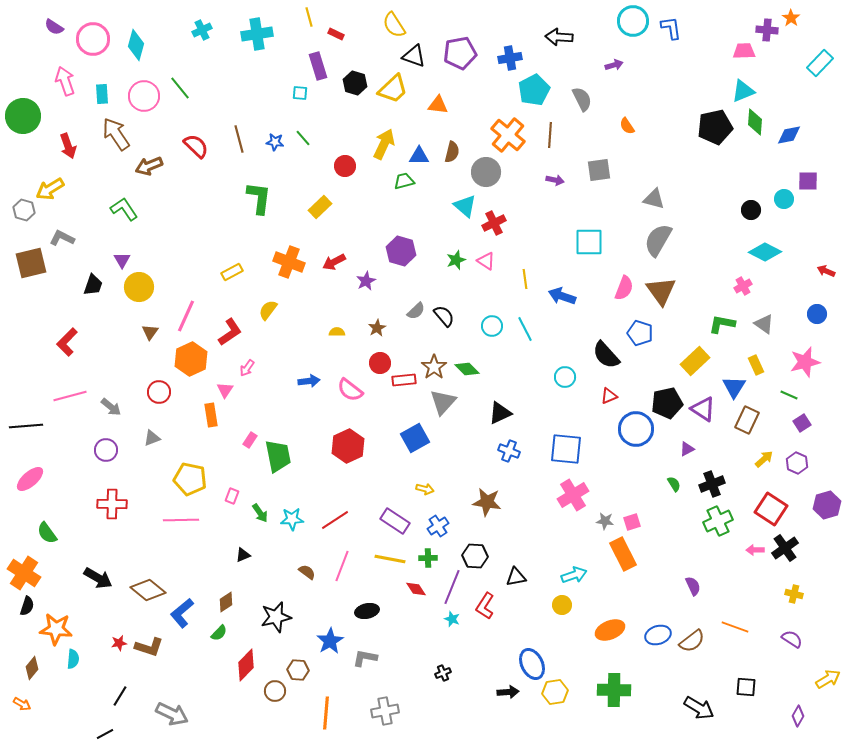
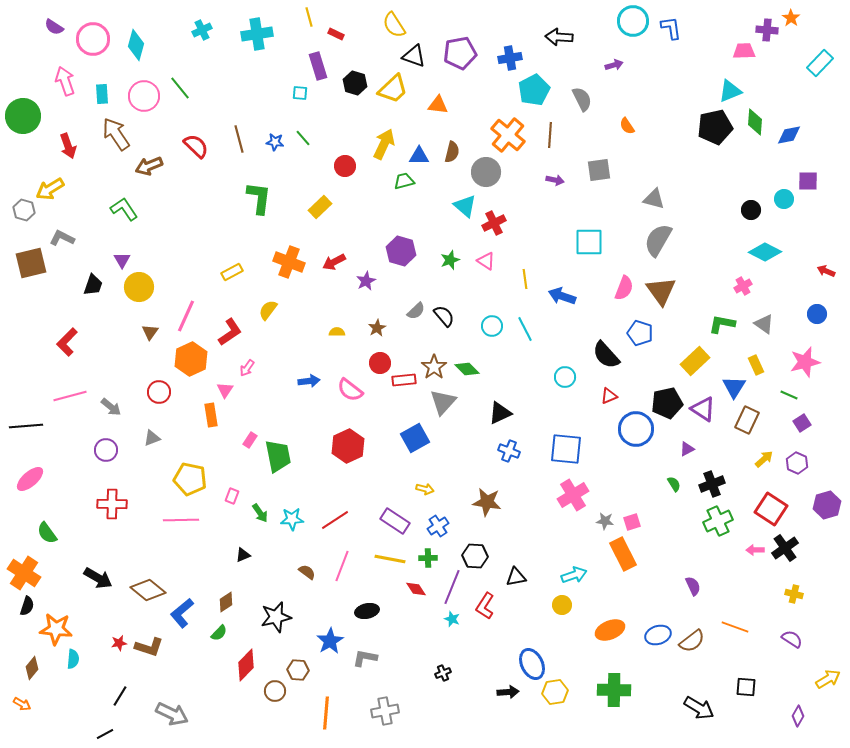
cyan triangle at (743, 91): moved 13 px left
green star at (456, 260): moved 6 px left
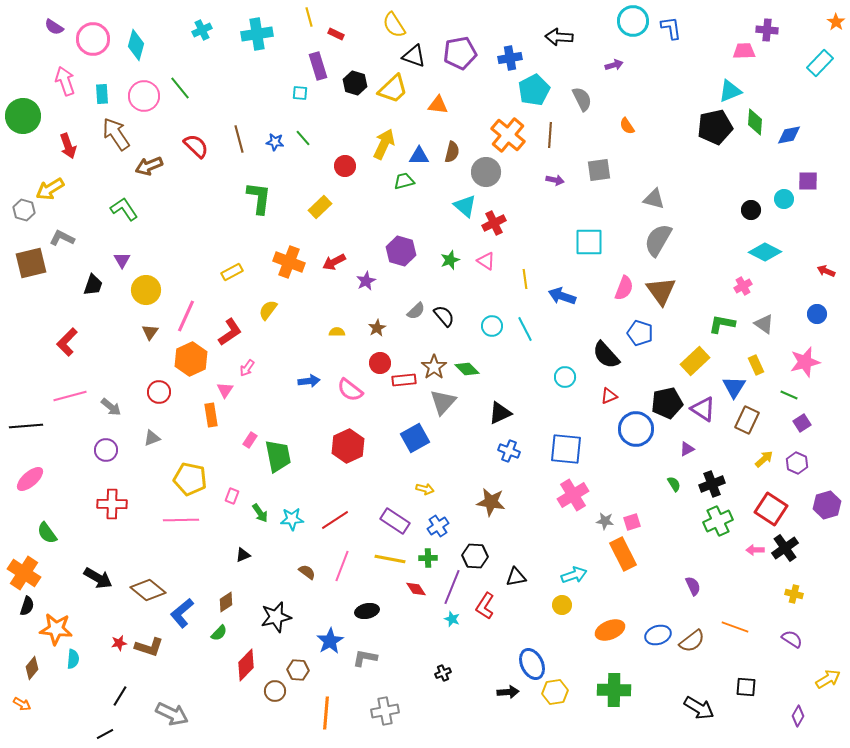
orange star at (791, 18): moved 45 px right, 4 px down
yellow circle at (139, 287): moved 7 px right, 3 px down
brown star at (487, 502): moved 4 px right
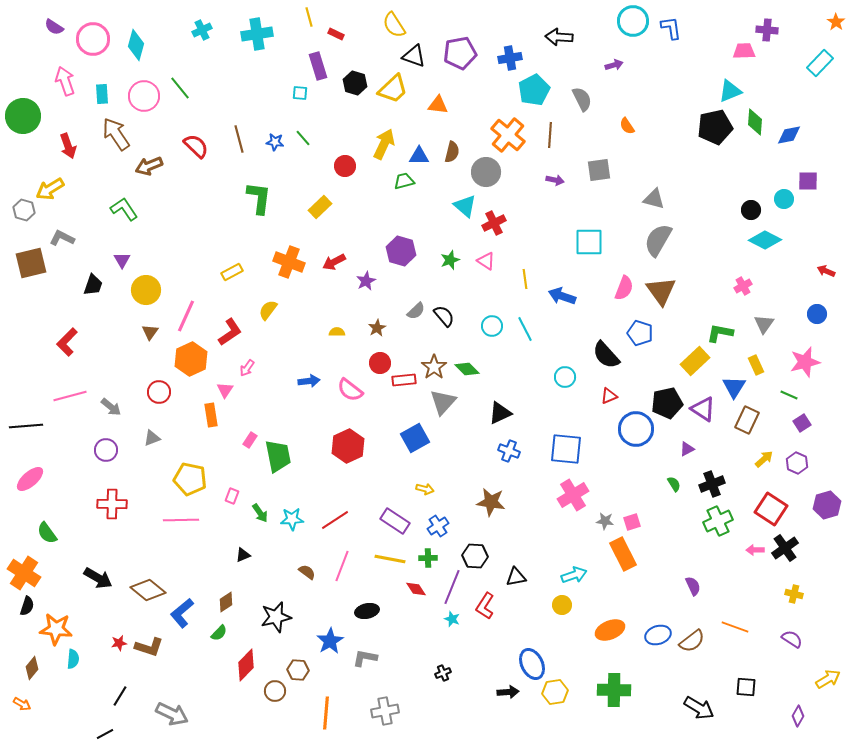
cyan diamond at (765, 252): moved 12 px up
green L-shape at (722, 324): moved 2 px left, 9 px down
gray triangle at (764, 324): rotated 30 degrees clockwise
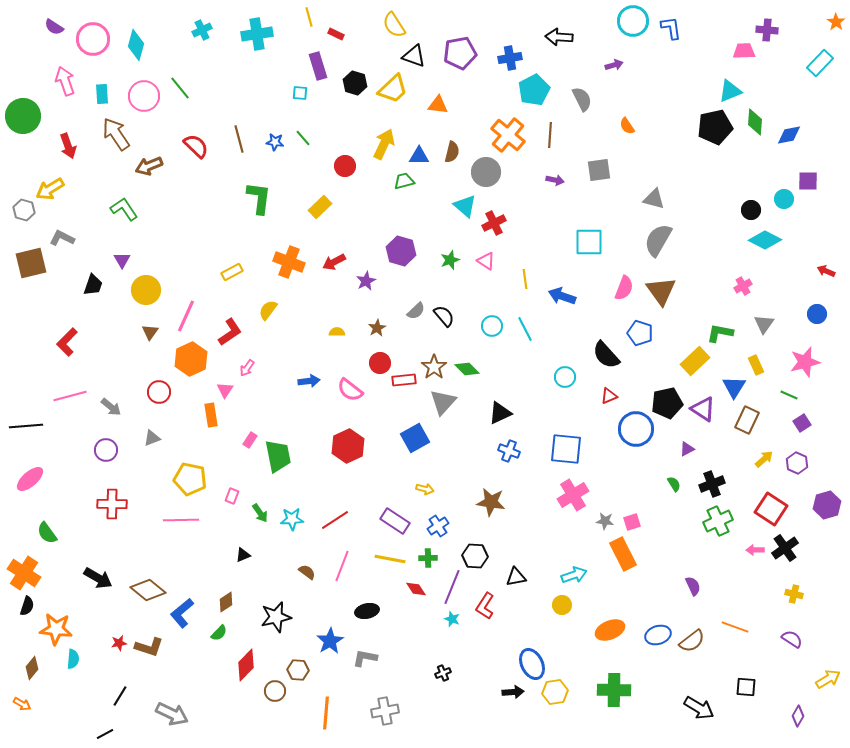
black arrow at (508, 692): moved 5 px right
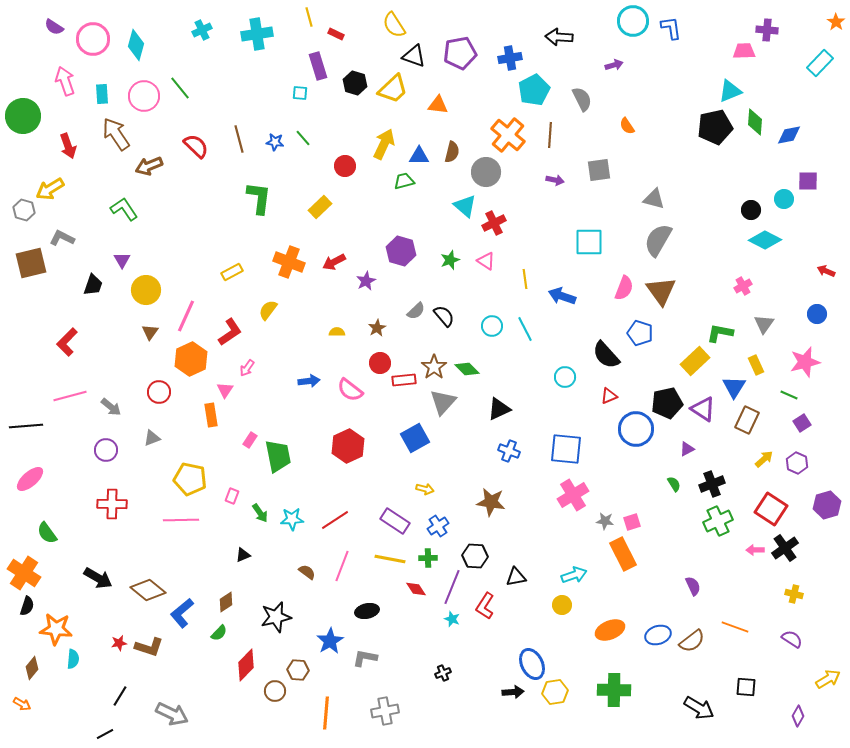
black triangle at (500, 413): moved 1 px left, 4 px up
